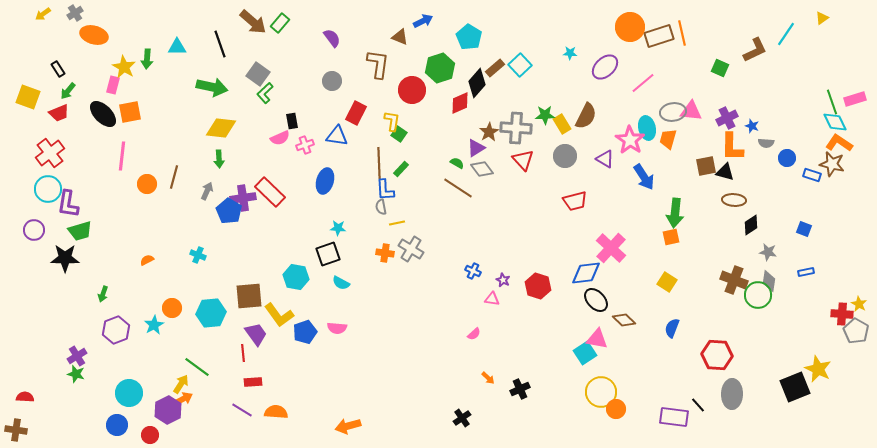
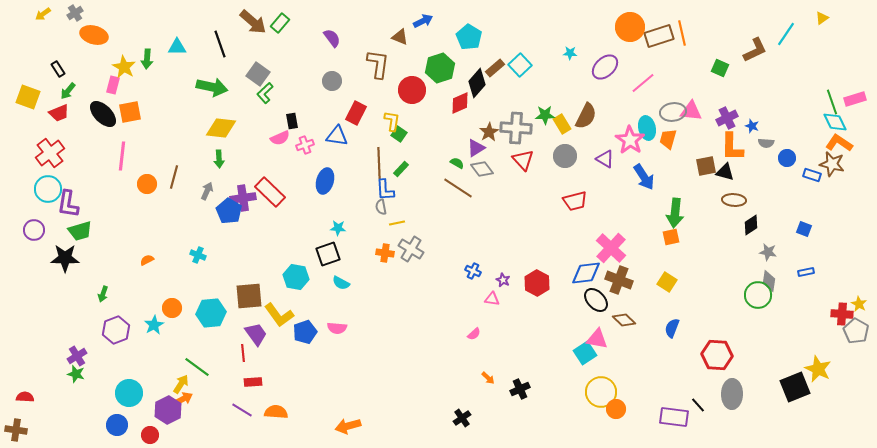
brown cross at (734, 280): moved 115 px left
red hexagon at (538, 286): moved 1 px left, 3 px up; rotated 10 degrees clockwise
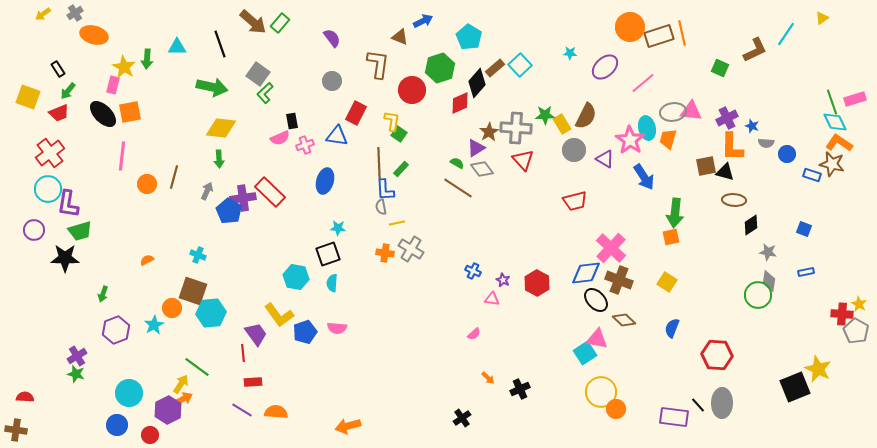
gray circle at (565, 156): moved 9 px right, 6 px up
blue circle at (787, 158): moved 4 px up
cyan semicircle at (341, 283): moved 9 px left; rotated 66 degrees clockwise
brown square at (249, 296): moved 56 px left, 5 px up; rotated 24 degrees clockwise
gray ellipse at (732, 394): moved 10 px left, 9 px down
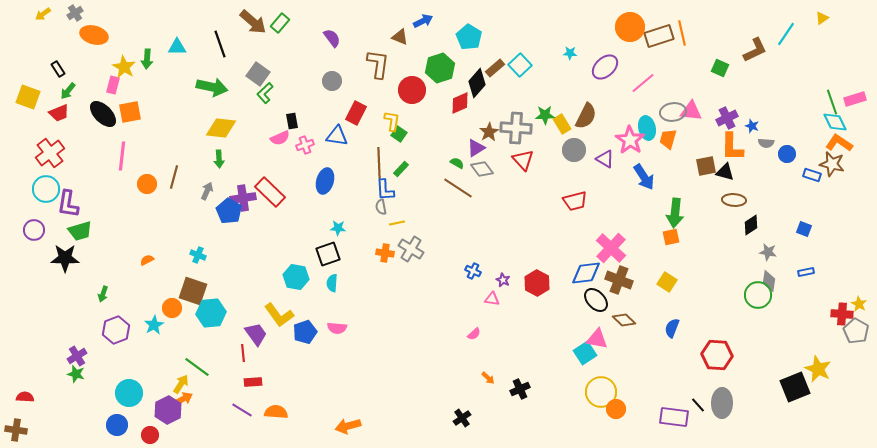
cyan circle at (48, 189): moved 2 px left
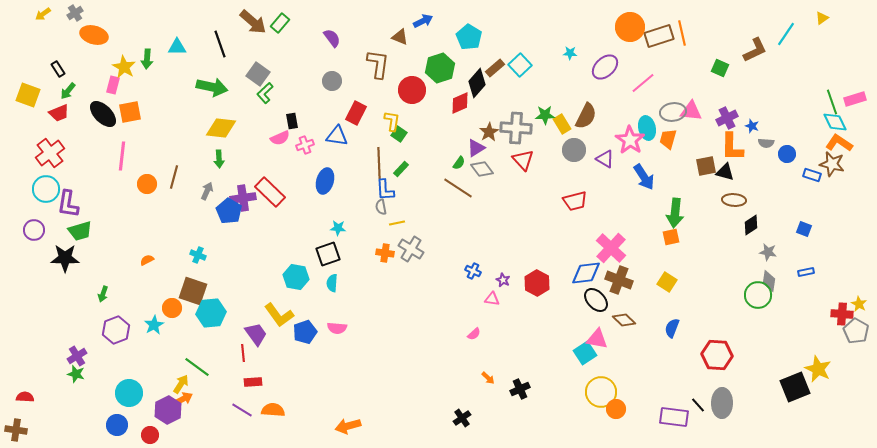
yellow square at (28, 97): moved 2 px up
green semicircle at (457, 163): moved 2 px right; rotated 96 degrees clockwise
orange semicircle at (276, 412): moved 3 px left, 2 px up
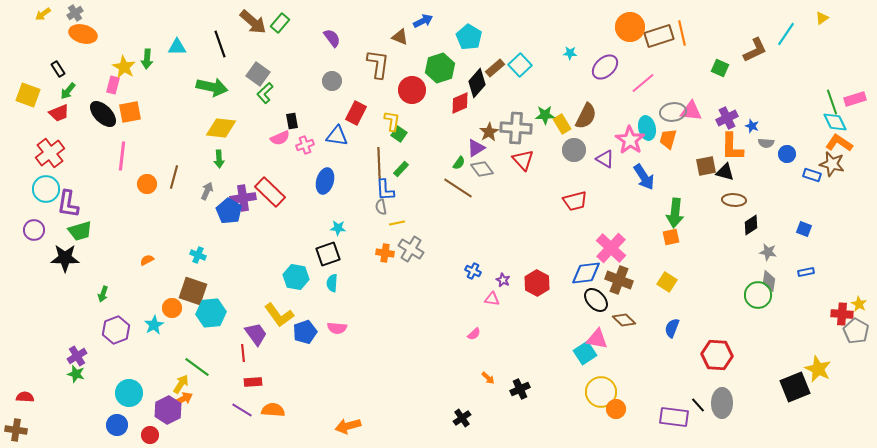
orange ellipse at (94, 35): moved 11 px left, 1 px up
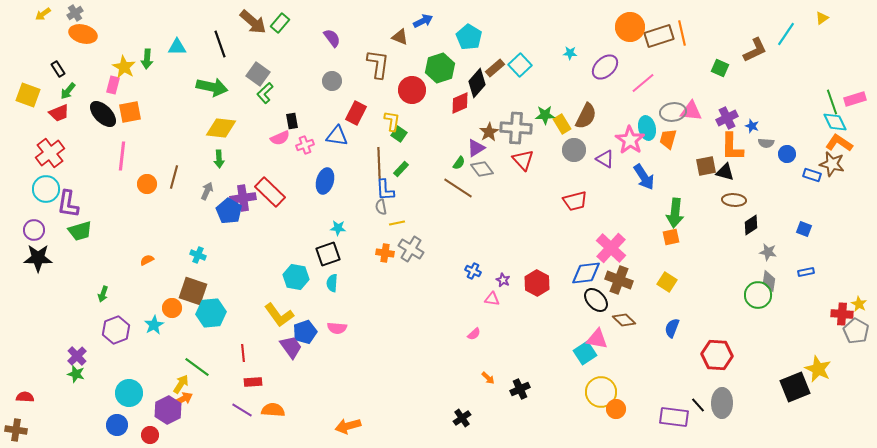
black star at (65, 258): moved 27 px left
purple trapezoid at (256, 334): moved 35 px right, 13 px down
purple cross at (77, 356): rotated 12 degrees counterclockwise
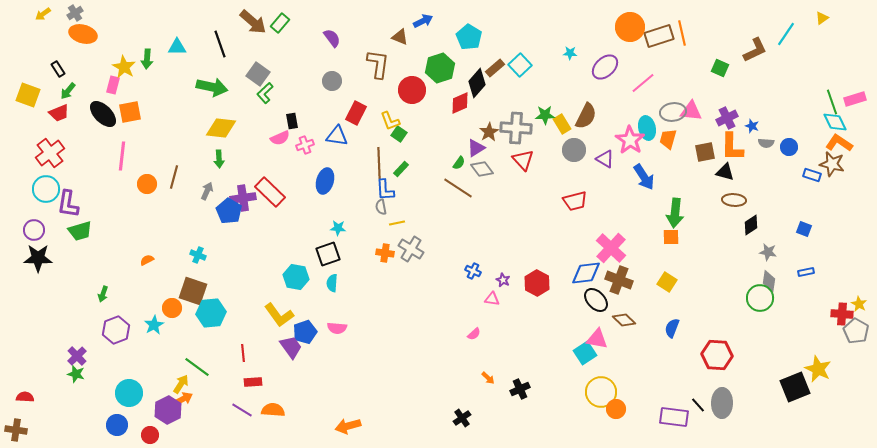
yellow L-shape at (392, 121): moved 2 px left; rotated 150 degrees clockwise
blue circle at (787, 154): moved 2 px right, 7 px up
brown square at (706, 166): moved 1 px left, 14 px up
orange square at (671, 237): rotated 12 degrees clockwise
green circle at (758, 295): moved 2 px right, 3 px down
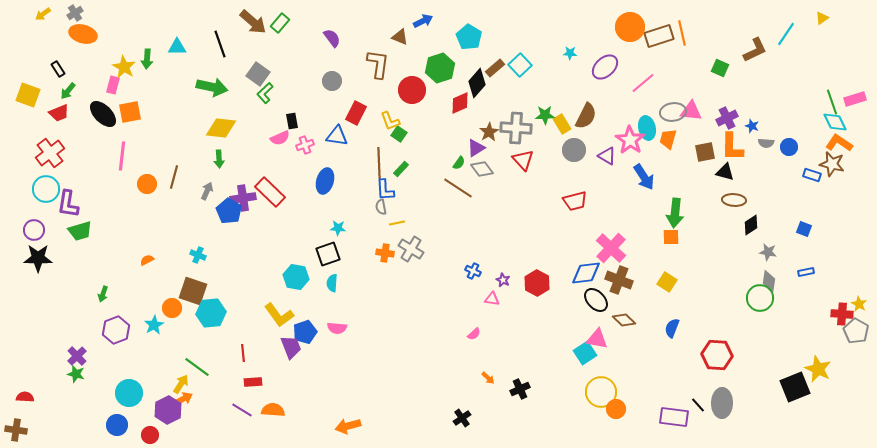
purple triangle at (605, 159): moved 2 px right, 3 px up
purple trapezoid at (291, 347): rotated 15 degrees clockwise
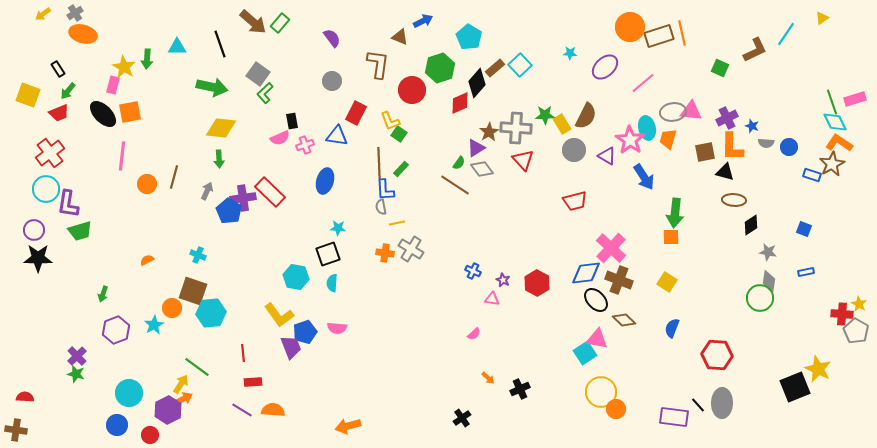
brown star at (832, 164): rotated 30 degrees clockwise
brown line at (458, 188): moved 3 px left, 3 px up
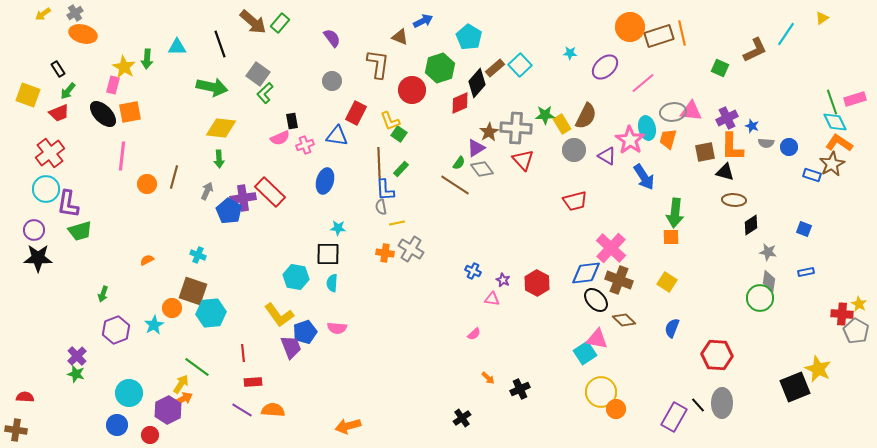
black square at (328, 254): rotated 20 degrees clockwise
purple rectangle at (674, 417): rotated 68 degrees counterclockwise
